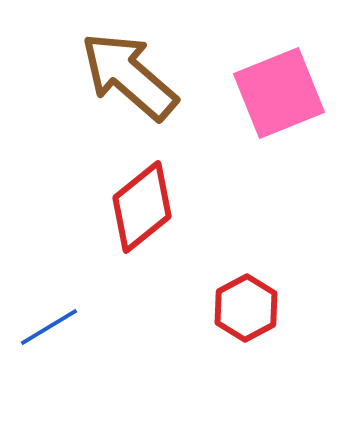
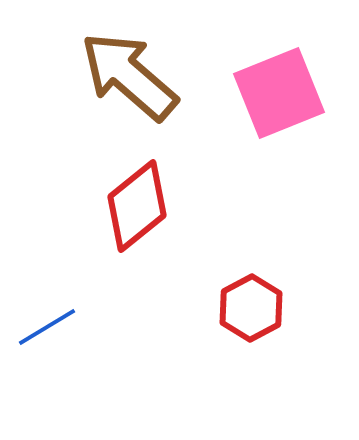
red diamond: moved 5 px left, 1 px up
red hexagon: moved 5 px right
blue line: moved 2 px left
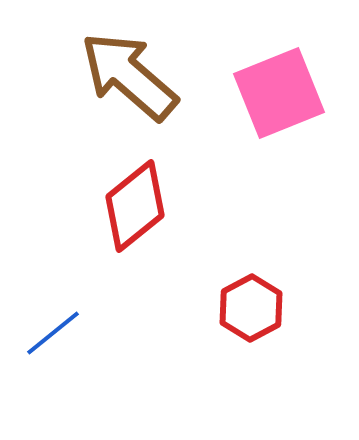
red diamond: moved 2 px left
blue line: moved 6 px right, 6 px down; rotated 8 degrees counterclockwise
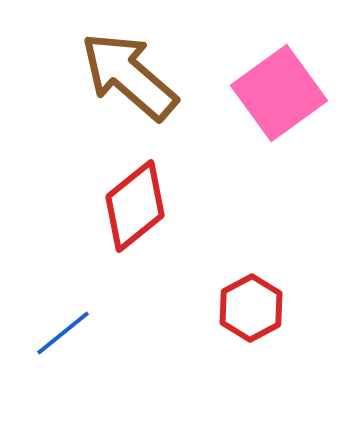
pink square: rotated 14 degrees counterclockwise
blue line: moved 10 px right
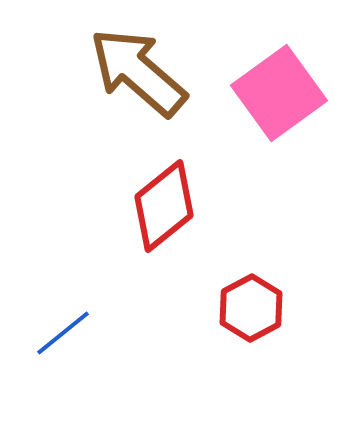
brown arrow: moved 9 px right, 4 px up
red diamond: moved 29 px right
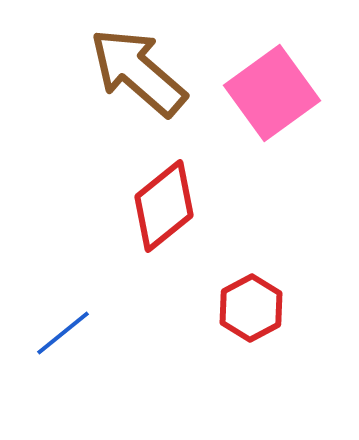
pink square: moved 7 px left
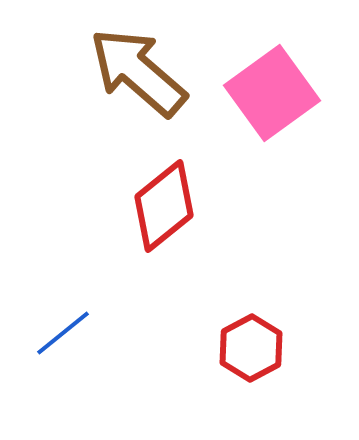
red hexagon: moved 40 px down
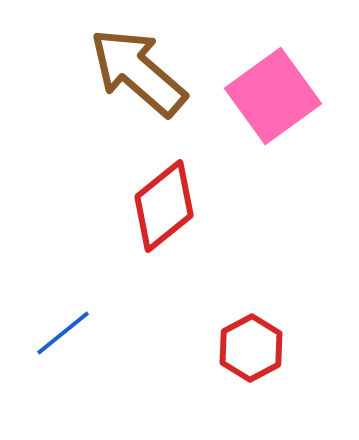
pink square: moved 1 px right, 3 px down
